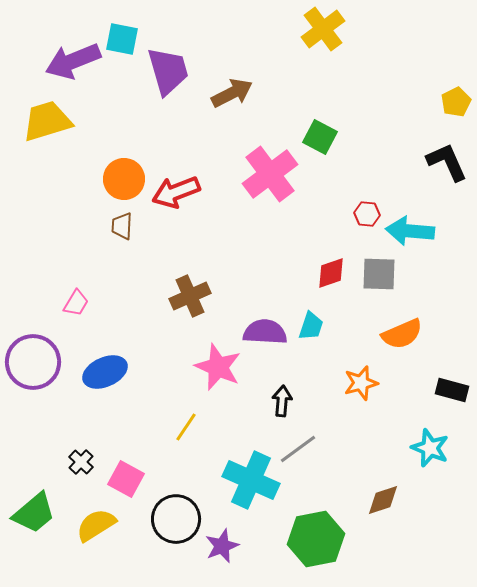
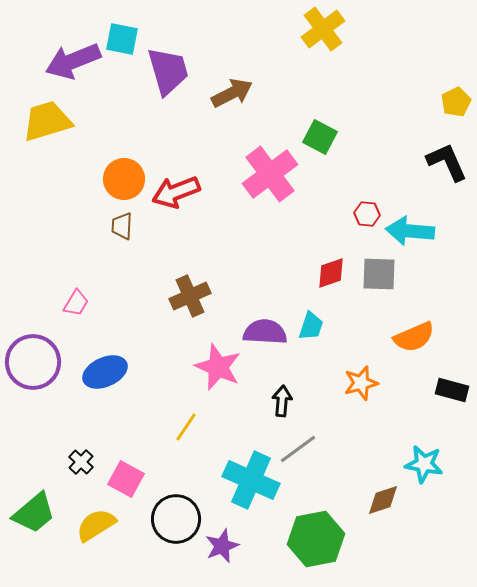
orange semicircle: moved 12 px right, 3 px down
cyan star: moved 6 px left, 16 px down; rotated 12 degrees counterclockwise
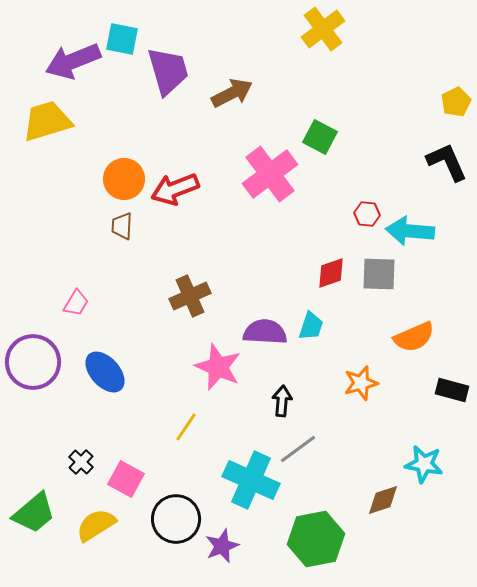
red arrow: moved 1 px left, 3 px up
blue ellipse: rotated 72 degrees clockwise
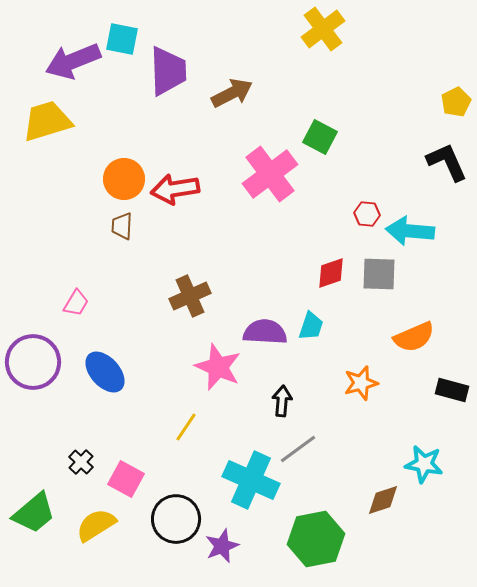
purple trapezoid: rotated 14 degrees clockwise
red arrow: rotated 12 degrees clockwise
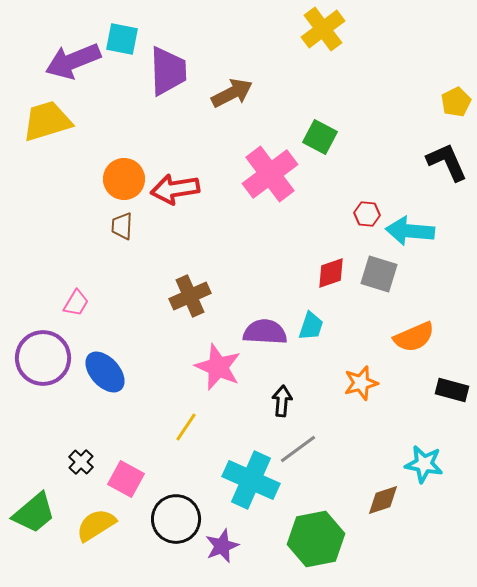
gray square: rotated 15 degrees clockwise
purple circle: moved 10 px right, 4 px up
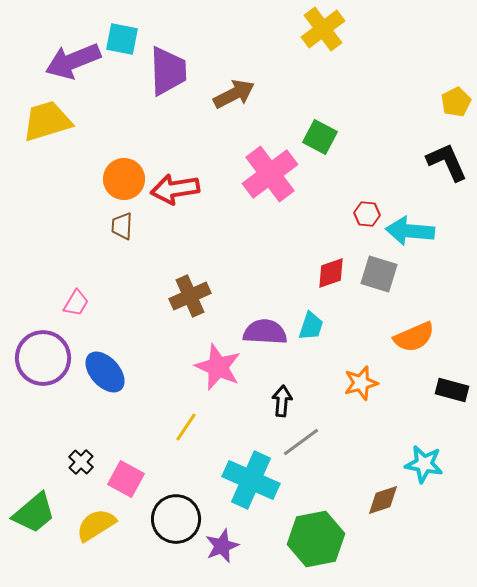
brown arrow: moved 2 px right, 1 px down
gray line: moved 3 px right, 7 px up
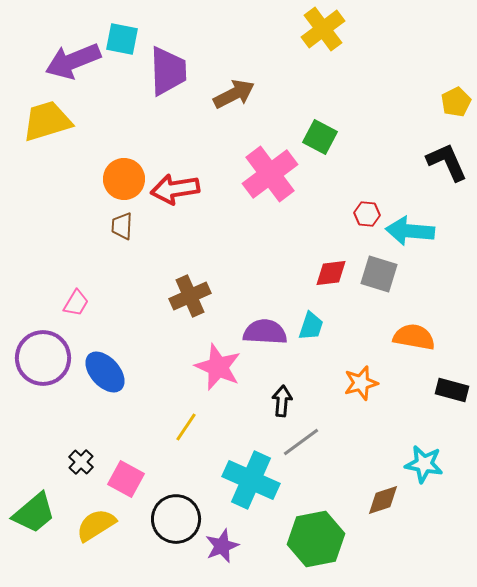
red diamond: rotated 12 degrees clockwise
orange semicircle: rotated 147 degrees counterclockwise
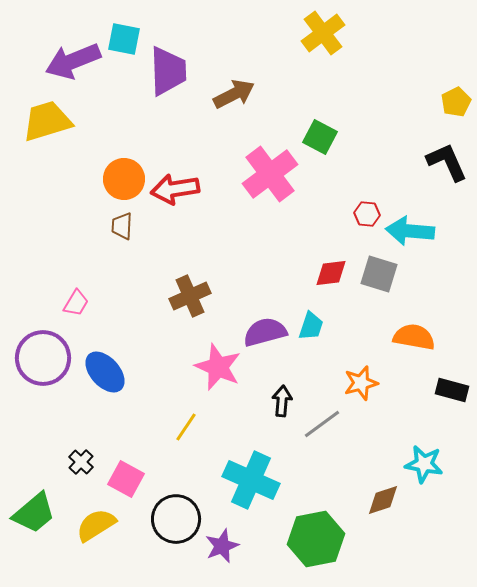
yellow cross: moved 4 px down
cyan square: moved 2 px right
purple semicircle: rotated 18 degrees counterclockwise
gray line: moved 21 px right, 18 px up
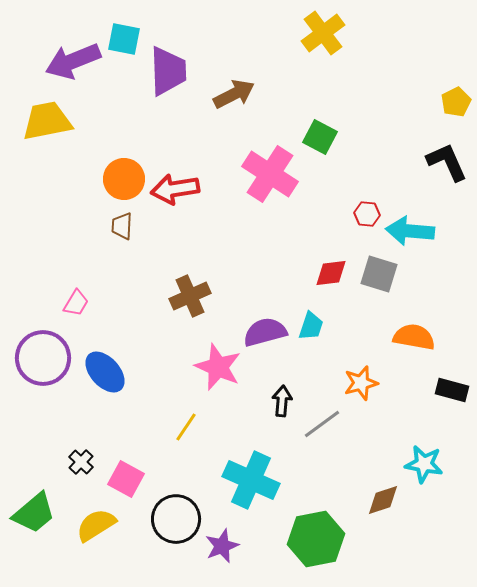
yellow trapezoid: rotated 6 degrees clockwise
pink cross: rotated 20 degrees counterclockwise
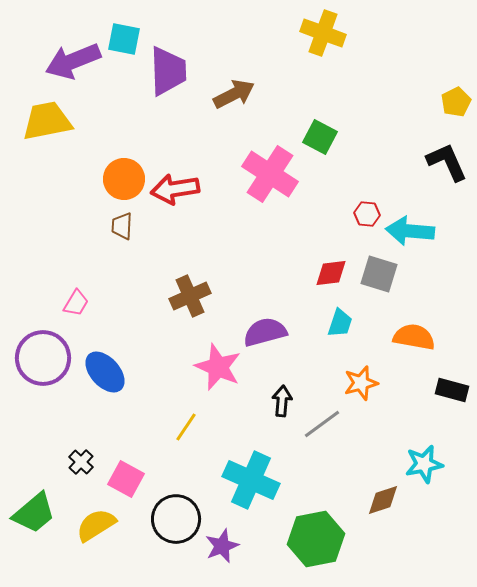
yellow cross: rotated 33 degrees counterclockwise
cyan trapezoid: moved 29 px right, 3 px up
cyan star: rotated 21 degrees counterclockwise
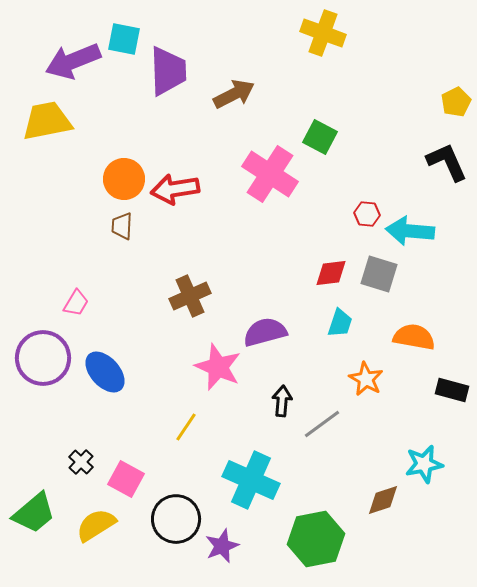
orange star: moved 5 px right, 4 px up; rotated 28 degrees counterclockwise
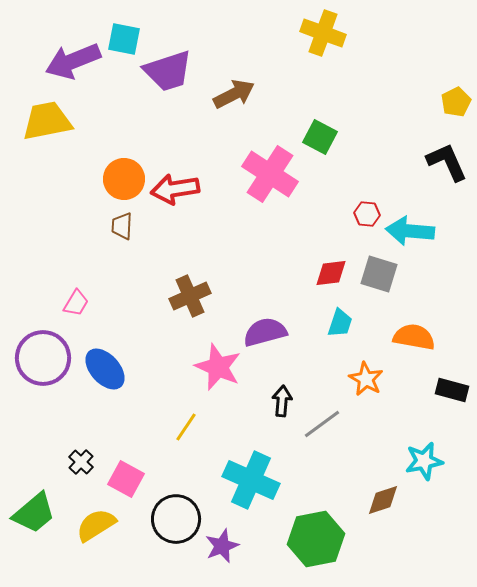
purple trapezoid: rotated 74 degrees clockwise
blue ellipse: moved 3 px up
cyan star: moved 3 px up
